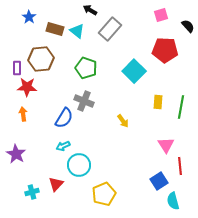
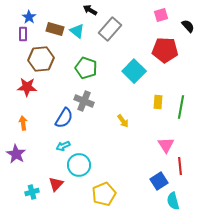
purple rectangle: moved 6 px right, 34 px up
orange arrow: moved 9 px down
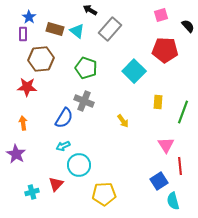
green line: moved 2 px right, 5 px down; rotated 10 degrees clockwise
yellow pentagon: rotated 20 degrees clockwise
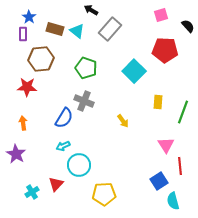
black arrow: moved 1 px right
cyan cross: rotated 16 degrees counterclockwise
